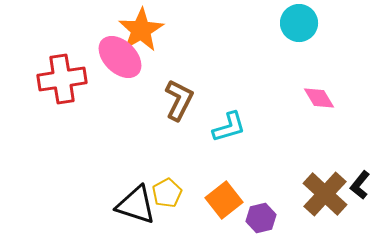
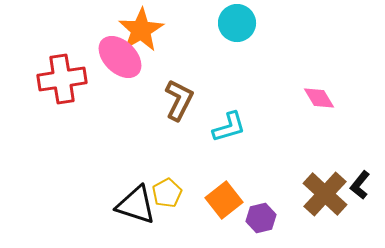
cyan circle: moved 62 px left
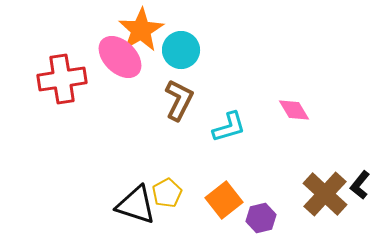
cyan circle: moved 56 px left, 27 px down
pink diamond: moved 25 px left, 12 px down
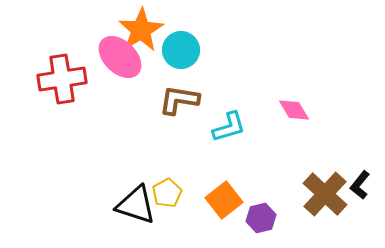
brown L-shape: rotated 108 degrees counterclockwise
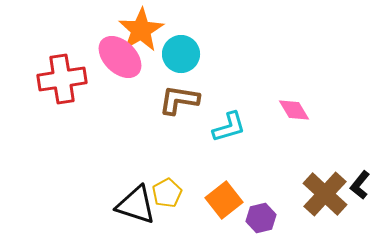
cyan circle: moved 4 px down
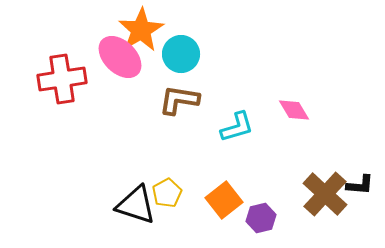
cyan L-shape: moved 8 px right
black L-shape: rotated 124 degrees counterclockwise
